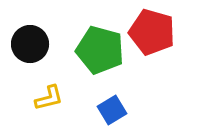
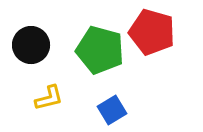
black circle: moved 1 px right, 1 px down
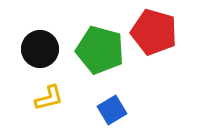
red pentagon: moved 2 px right
black circle: moved 9 px right, 4 px down
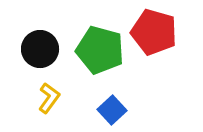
yellow L-shape: rotated 40 degrees counterclockwise
blue square: rotated 12 degrees counterclockwise
